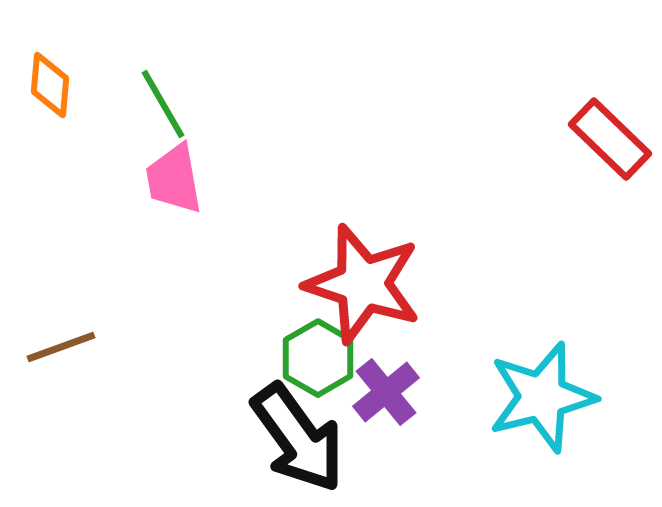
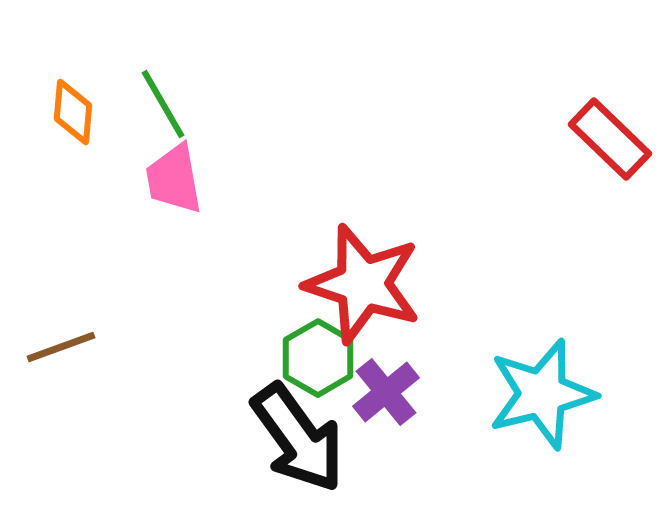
orange diamond: moved 23 px right, 27 px down
cyan star: moved 3 px up
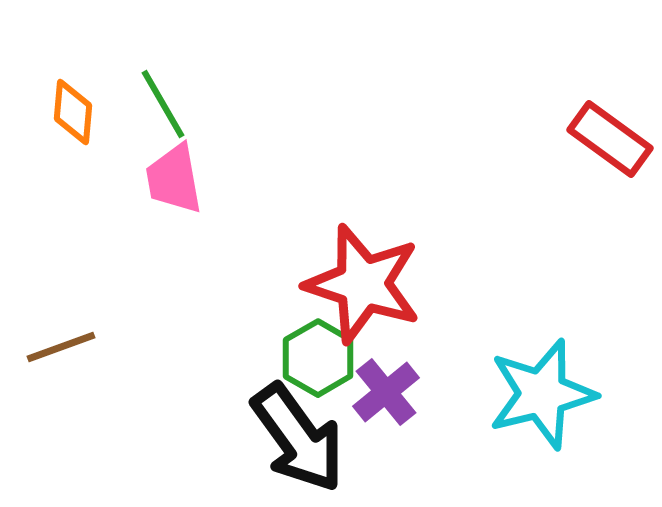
red rectangle: rotated 8 degrees counterclockwise
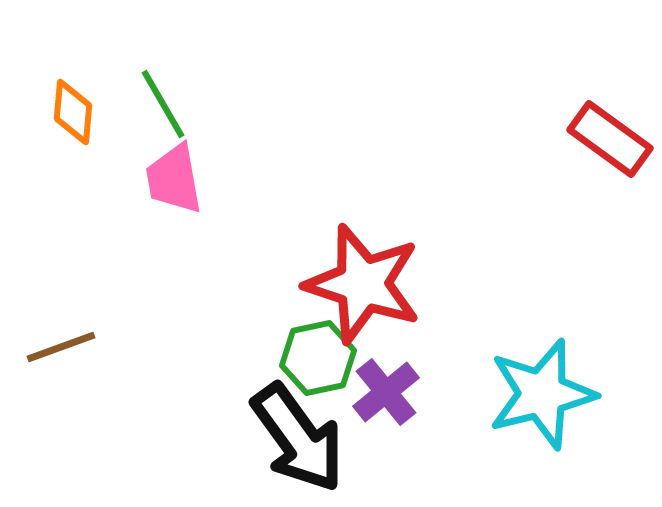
green hexagon: rotated 18 degrees clockwise
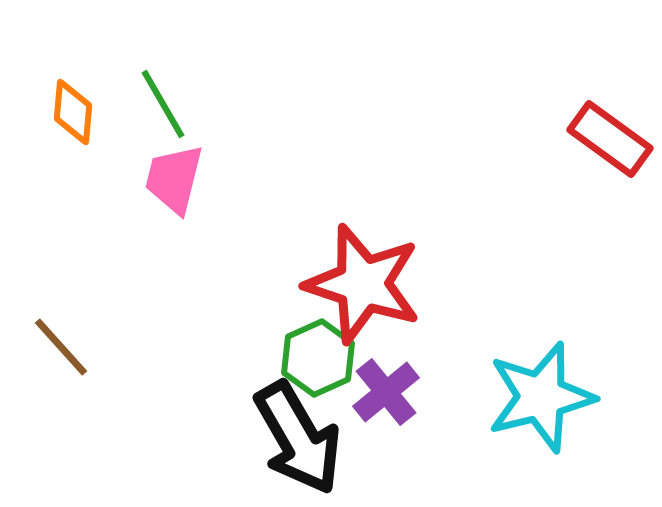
pink trapezoid: rotated 24 degrees clockwise
brown line: rotated 68 degrees clockwise
green hexagon: rotated 12 degrees counterclockwise
cyan star: moved 1 px left, 3 px down
black arrow: rotated 6 degrees clockwise
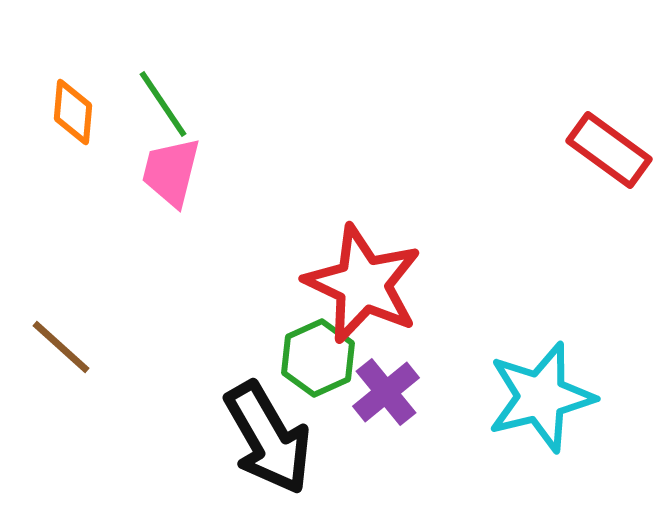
green line: rotated 4 degrees counterclockwise
red rectangle: moved 1 px left, 11 px down
pink trapezoid: moved 3 px left, 7 px up
red star: rotated 7 degrees clockwise
brown line: rotated 6 degrees counterclockwise
black arrow: moved 30 px left
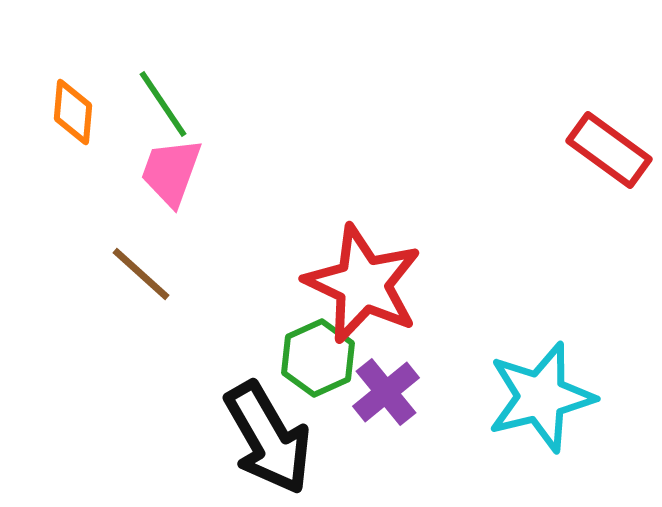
pink trapezoid: rotated 6 degrees clockwise
brown line: moved 80 px right, 73 px up
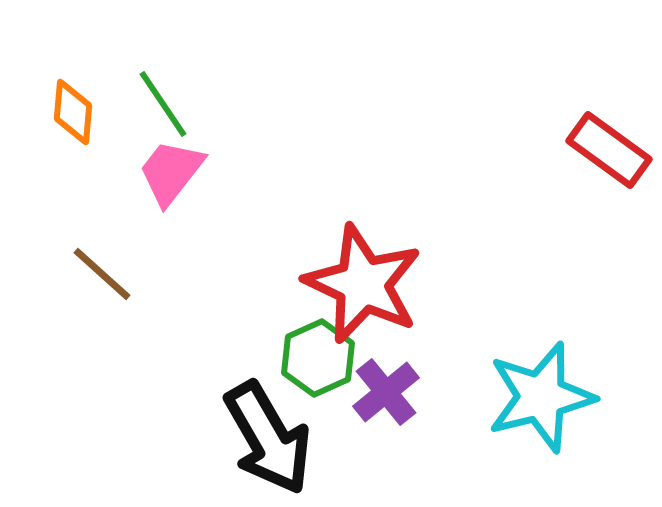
pink trapezoid: rotated 18 degrees clockwise
brown line: moved 39 px left
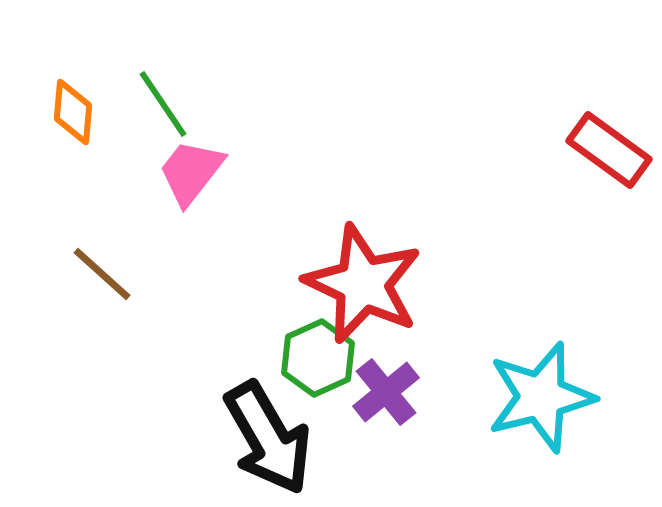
pink trapezoid: moved 20 px right
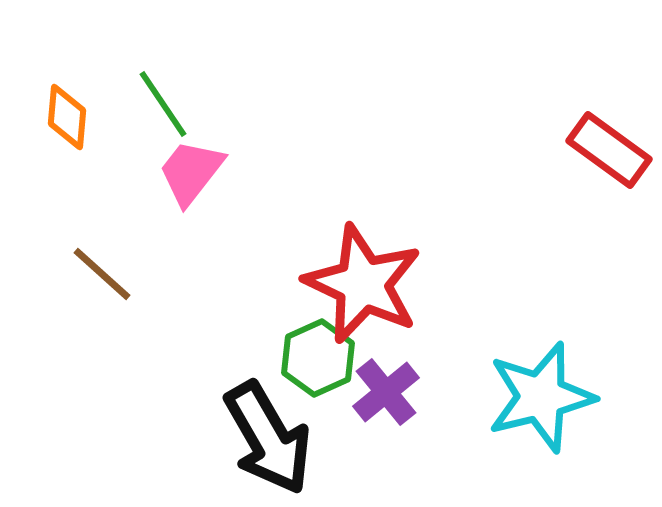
orange diamond: moved 6 px left, 5 px down
